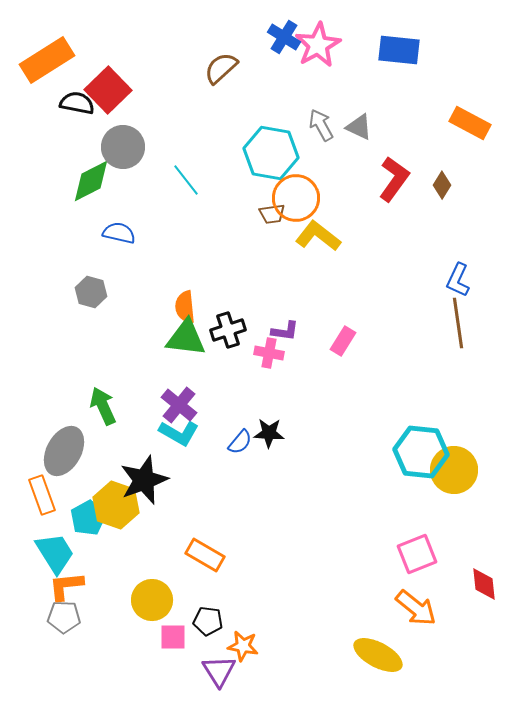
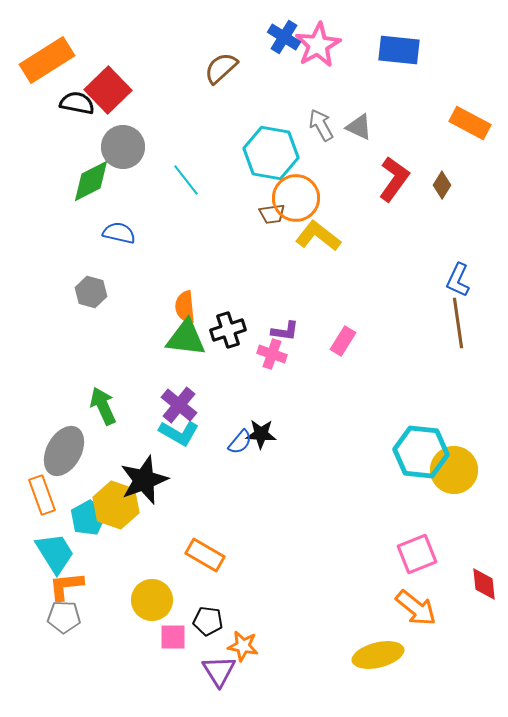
pink cross at (269, 353): moved 3 px right, 1 px down; rotated 8 degrees clockwise
black star at (269, 433): moved 8 px left, 1 px down
yellow ellipse at (378, 655): rotated 42 degrees counterclockwise
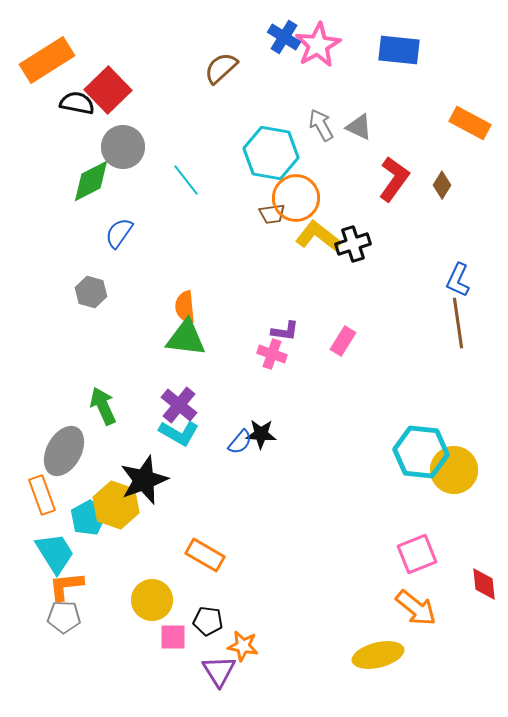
blue semicircle at (119, 233): rotated 68 degrees counterclockwise
black cross at (228, 330): moved 125 px right, 86 px up
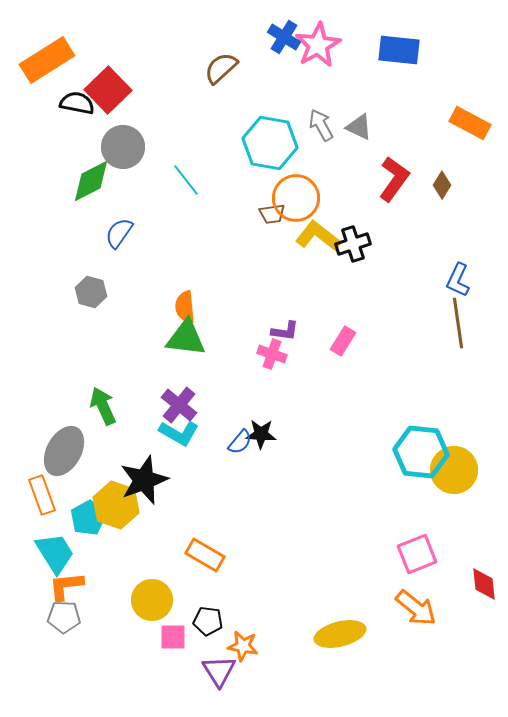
cyan hexagon at (271, 153): moved 1 px left, 10 px up
yellow ellipse at (378, 655): moved 38 px left, 21 px up
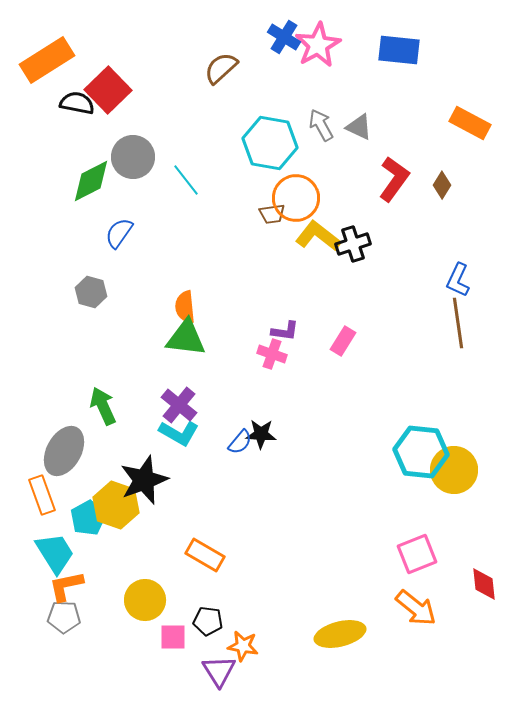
gray circle at (123, 147): moved 10 px right, 10 px down
orange L-shape at (66, 586): rotated 6 degrees counterclockwise
yellow circle at (152, 600): moved 7 px left
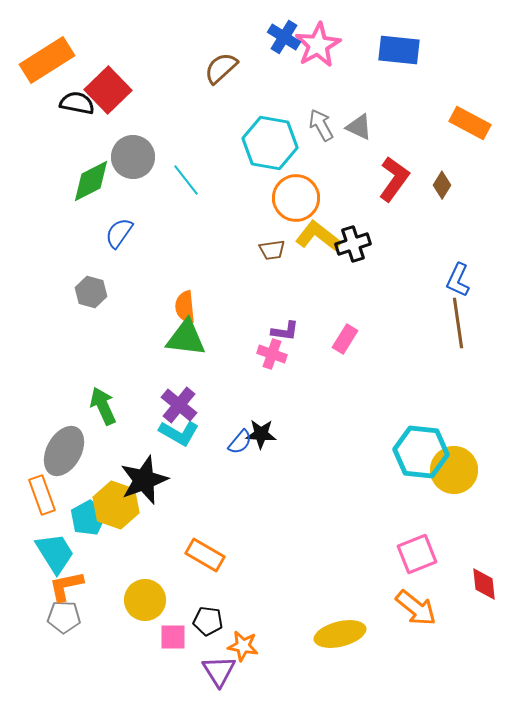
brown trapezoid at (272, 214): moved 36 px down
pink rectangle at (343, 341): moved 2 px right, 2 px up
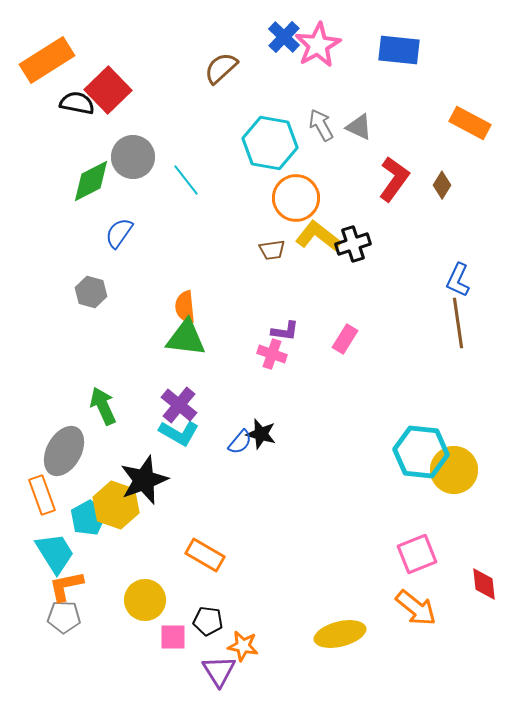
blue cross at (284, 37): rotated 12 degrees clockwise
black star at (261, 434): rotated 12 degrees clockwise
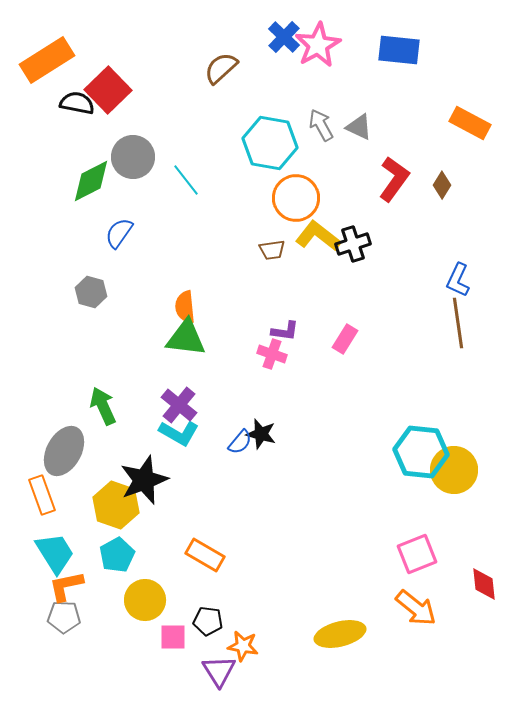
cyan pentagon at (88, 518): moved 29 px right, 37 px down
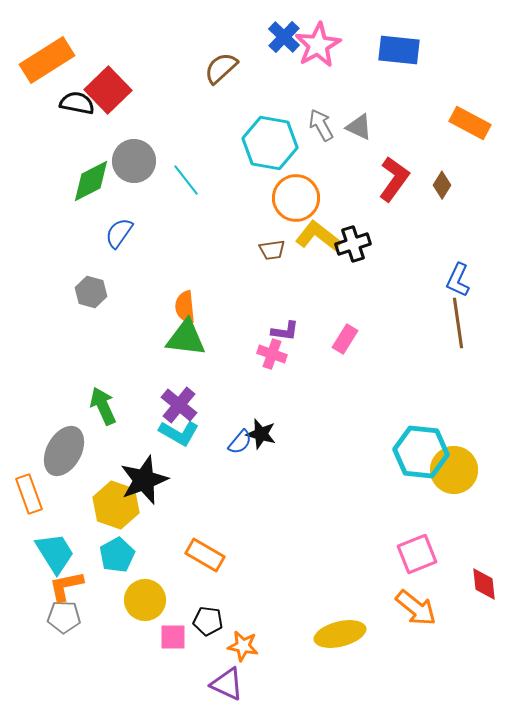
gray circle at (133, 157): moved 1 px right, 4 px down
orange rectangle at (42, 495): moved 13 px left, 1 px up
purple triangle at (219, 671): moved 8 px right, 13 px down; rotated 33 degrees counterclockwise
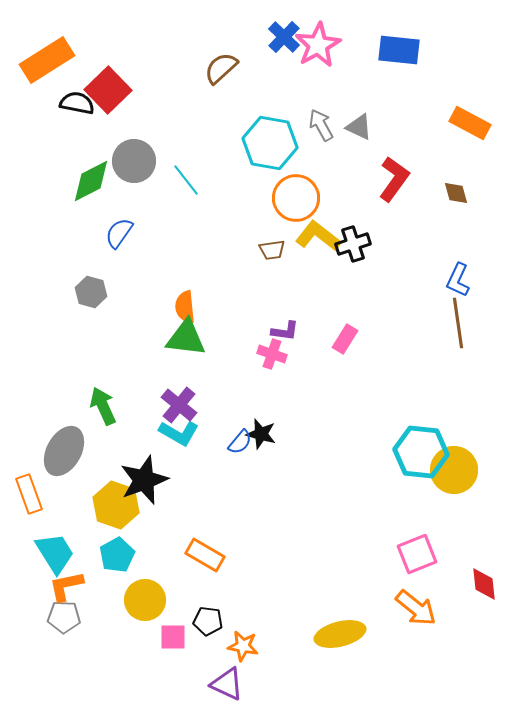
brown diamond at (442, 185): moved 14 px right, 8 px down; rotated 48 degrees counterclockwise
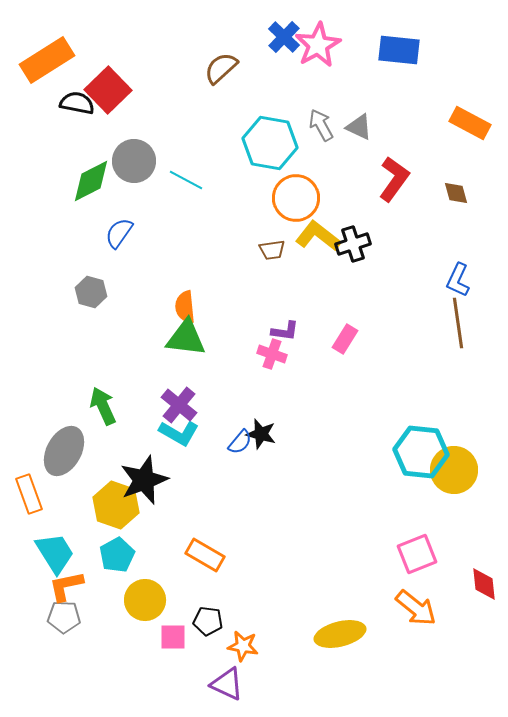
cyan line at (186, 180): rotated 24 degrees counterclockwise
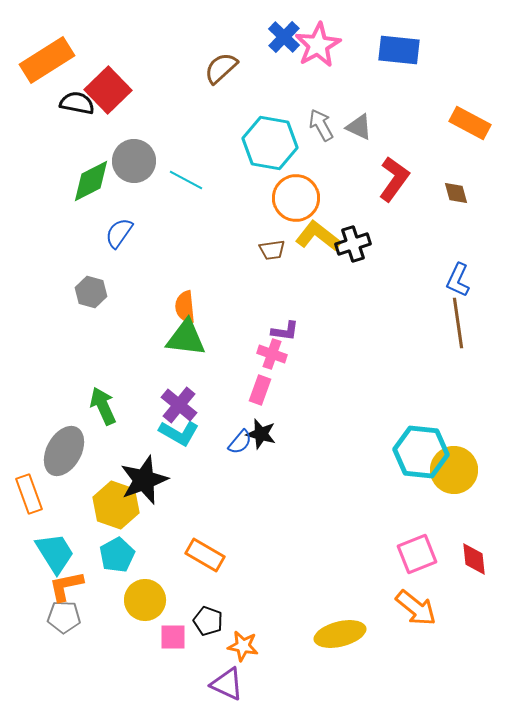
pink rectangle at (345, 339): moved 85 px left, 51 px down; rotated 12 degrees counterclockwise
red diamond at (484, 584): moved 10 px left, 25 px up
black pentagon at (208, 621): rotated 12 degrees clockwise
